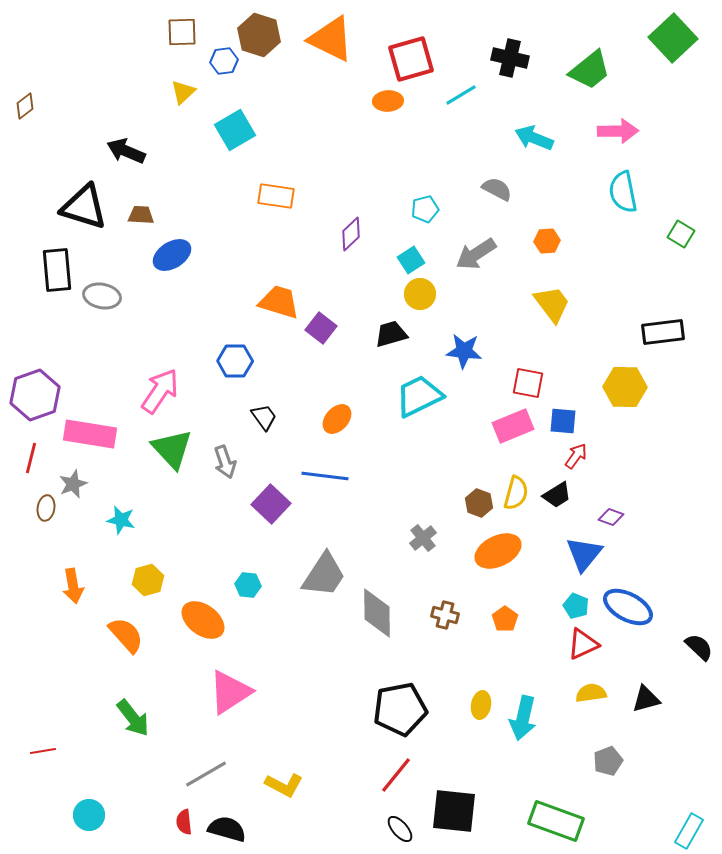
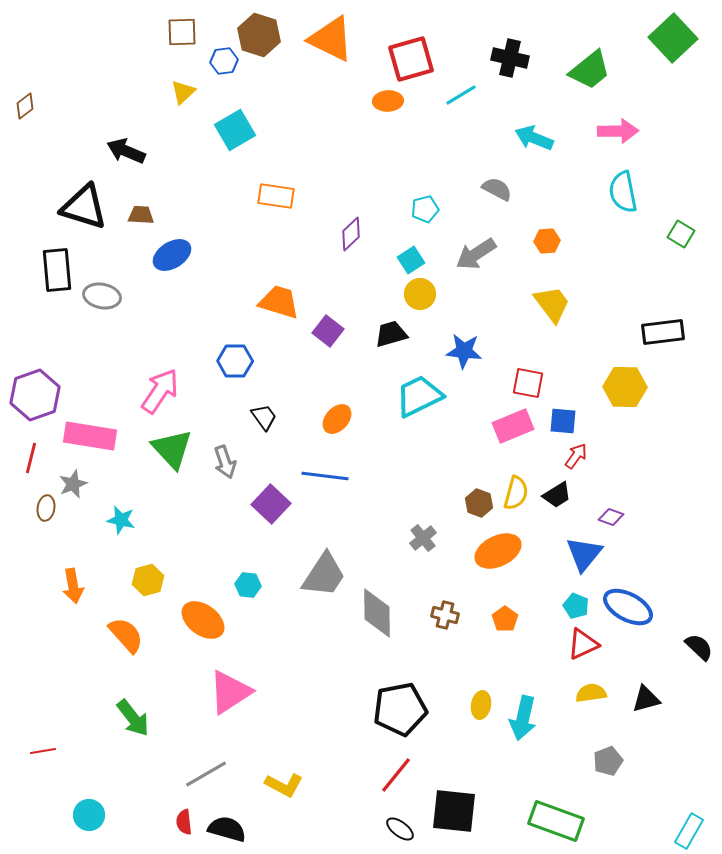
purple square at (321, 328): moved 7 px right, 3 px down
pink rectangle at (90, 434): moved 2 px down
black ellipse at (400, 829): rotated 12 degrees counterclockwise
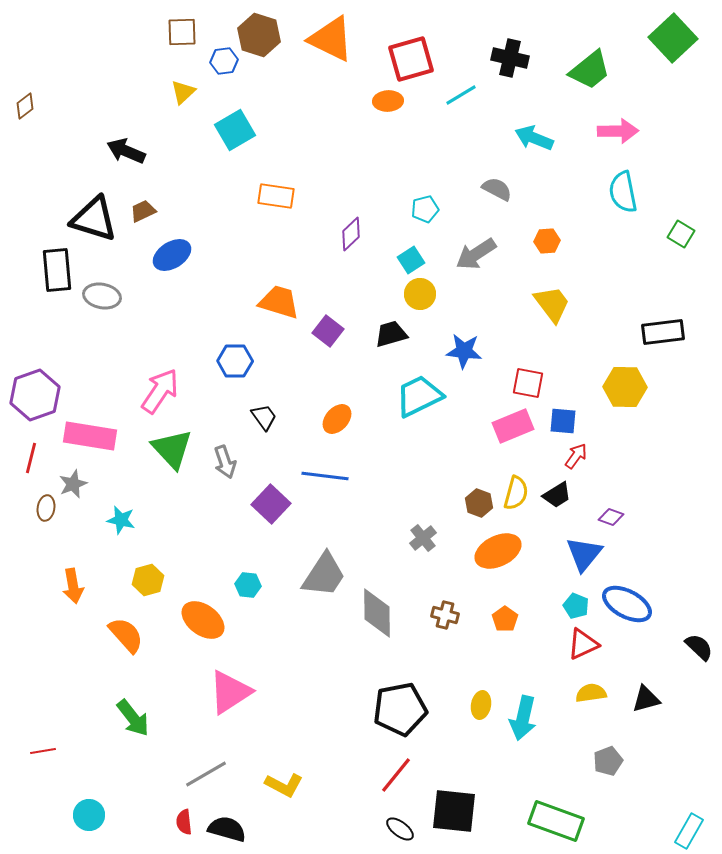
black triangle at (84, 207): moved 10 px right, 12 px down
brown trapezoid at (141, 215): moved 2 px right, 4 px up; rotated 28 degrees counterclockwise
blue ellipse at (628, 607): moved 1 px left, 3 px up
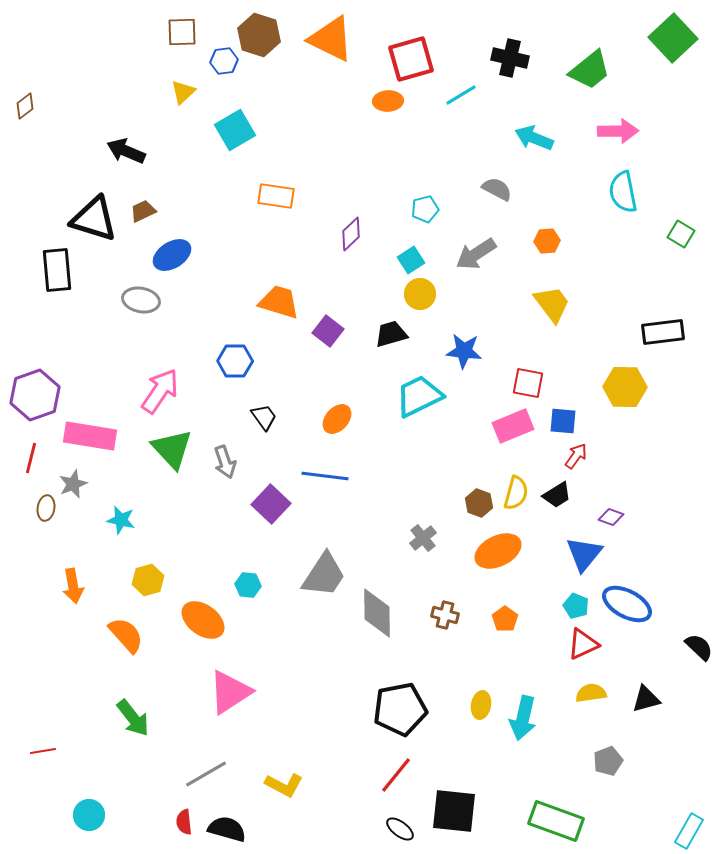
gray ellipse at (102, 296): moved 39 px right, 4 px down
